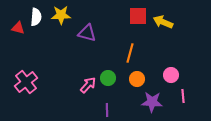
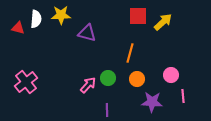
white semicircle: moved 2 px down
yellow arrow: rotated 114 degrees clockwise
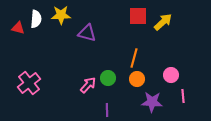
orange line: moved 4 px right, 5 px down
pink cross: moved 3 px right, 1 px down
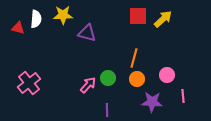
yellow star: moved 2 px right
yellow arrow: moved 3 px up
pink circle: moved 4 px left
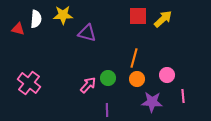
red triangle: moved 1 px down
pink cross: rotated 15 degrees counterclockwise
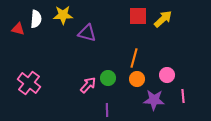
purple star: moved 2 px right, 2 px up
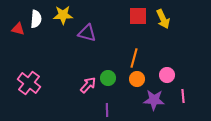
yellow arrow: rotated 108 degrees clockwise
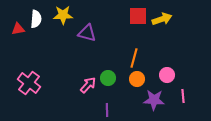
yellow arrow: moved 1 px left; rotated 84 degrees counterclockwise
red triangle: rotated 24 degrees counterclockwise
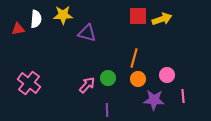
orange circle: moved 1 px right
pink arrow: moved 1 px left
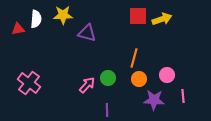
orange circle: moved 1 px right
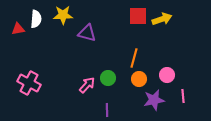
pink cross: rotated 10 degrees counterclockwise
purple star: rotated 15 degrees counterclockwise
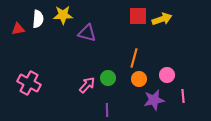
white semicircle: moved 2 px right
